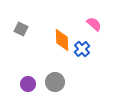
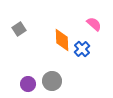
gray square: moved 2 px left; rotated 32 degrees clockwise
gray circle: moved 3 px left, 1 px up
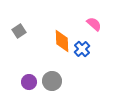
gray square: moved 2 px down
orange diamond: moved 1 px down
purple circle: moved 1 px right, 2 px up
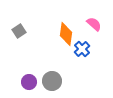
orange diamond: moved 4 px right, 7 px up; rotated 10 degrees clockwise
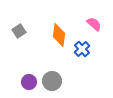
orange diamond: moved 7 px left, 1 px down
